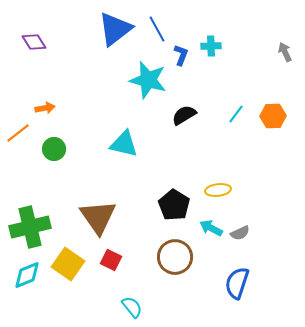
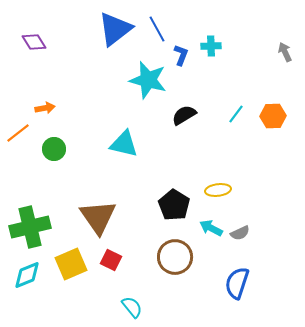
yellow square: moved 3 px right; rotated 32 degrees clockwise
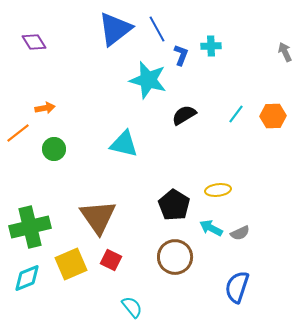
cyan diamond: moved 3 px down
blue semicircle: moved 4 px down
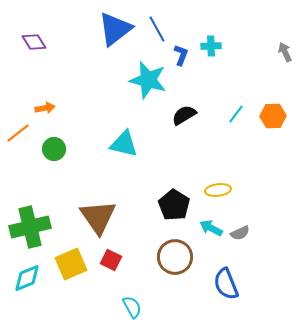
blue semicircle: moved 11 px left, 3 px up; rotated 40 degrees counterclockwise
cyan semicircle: rotated 10 degrees clockwise
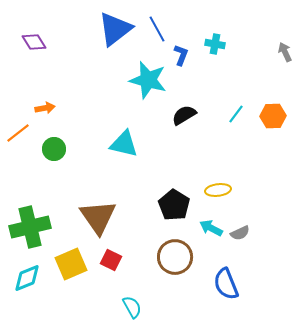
cyan cross: moved 4 px right, 2 px up; rotated 12 degrees clockwise
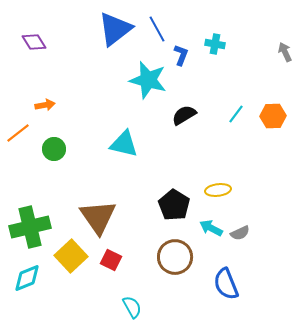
orange arrow: moved 3 px up
yellow square: moved 8 px up; rotated 20 degrees counterclockwise
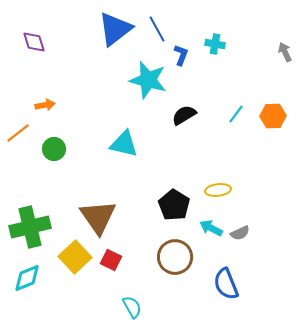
purple diamond: rotated 15 degrees clockwise
yellow square: moved 4 px right, 1 px down
